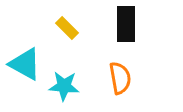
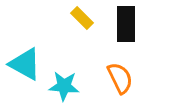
yellow rectangle: moved 15 px right, 10 px up
orange semicircle: rotated 16 degrees counterclockwise
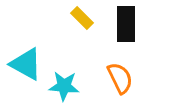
cyan triangle: moved 1 px right
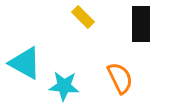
yellow rectangle: moved 1 px right, 1 px up
black rectangle: moved 15 px right
cyan triangle: moved 1 px left, 1 px up
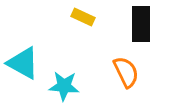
yellow rectangle: rotated 20 degrees counterclockwise
cyan triangle: moved 2 px left
orange semicircle: moved 6 px right, 6 px up
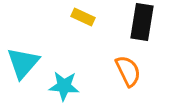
black rectangle: moved 1 px right, 2 px up; rotated 9 degrees clockwise
cyan triangle: rotated 42 degrees clockwise
orange semicircle: moved 2 px right, 1 px up
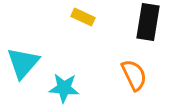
black rectangle: moved 6 px right
orange semicircle: moved 6 px right, 4 px down
cyan star: moved 2 px down
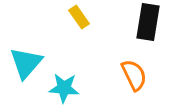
yellow rectangle: moved 4 px left; rotated 30 degrees clockwise
cyan triangle: moved 3 px right
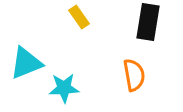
cyan triangle: rotated 27 degrees clockwise
orange semicircle: rotated 16 degrees clockwise
cyan star: rotated 8 degrees counterclockwise
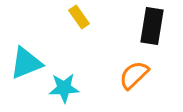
black rectangle: moved 4 px right, 4 px down
orange semicircle: rotated 124 degrees counterclockwise
